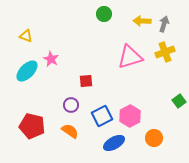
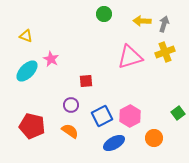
green square: moved 1 px left, 12 px down
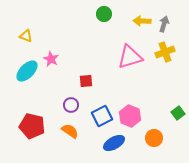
pink hexagon: rotated 10 degrees counterclockwise
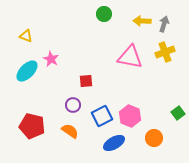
pink triangle: rotated 28 degrees clockwise
purple circle: moved 2 px right
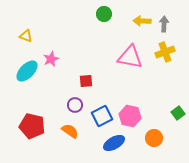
gray arrow: rotated 14 degrees counterclockwise
pink star: rotated 21 degrees clockwise
purple circle: moved 2 px right
pink hexagon: rotated 10 degrees counterclockwise
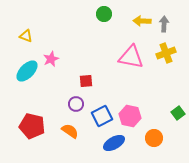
yellow cross: moved 1 px right, 1 px down
pink triangle: moved 1 px right
purple circle: moved 1 px right, 1 px up
